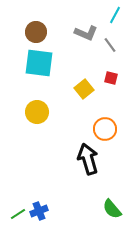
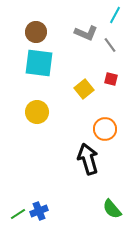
red square: moved 1 px down
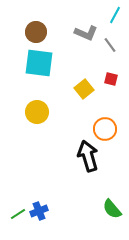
black arrow: moved 3 px up
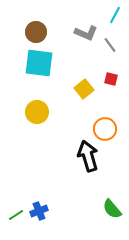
green line: moved 2 px left, 1 px down
